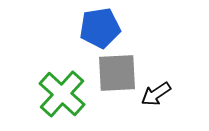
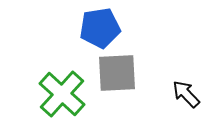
black arrow: moved 30 px right; rotated 80 degrees clockwise
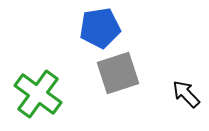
gray square: moved 1 px right; rotated 15 degrees counterclockwise
green cross: moved 24 px left; rotated 6 degrees counterclockwise
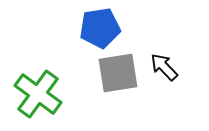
gray square: rotated 9 degrees clockwise
black arrow: moved 22 px left, 27 px up
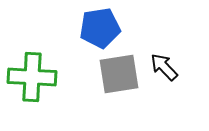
gray square: moved 1 px right, 1 px down
green cross: moved 6 px left, 17 px up; rotated 33 degrees counterclockwise
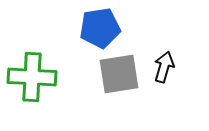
black arrow: rotated 60 degrees clockwise
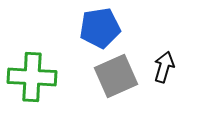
gray square: moved 3 px left, 2 px down; rotated 15 degrees counterclockwise
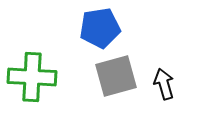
black arrow: moved 17 px down; rotated 32 degrees counterclockwise
gray square: rotated 9 degrees clockwise
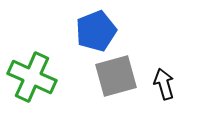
blue pentagon: moved 4 px left, 3 px down; rotated 12 degrees counterclockwise
green cross: rotated 21 degrees clockwise
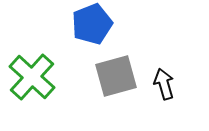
blue pentagon: moved 4 px left, 7 px up
green cross: rotated 18 degrees clockwise
